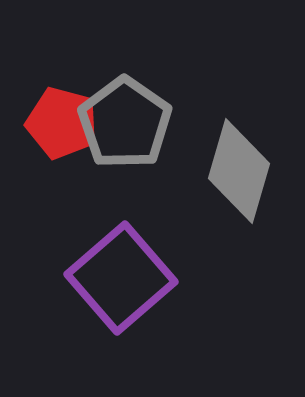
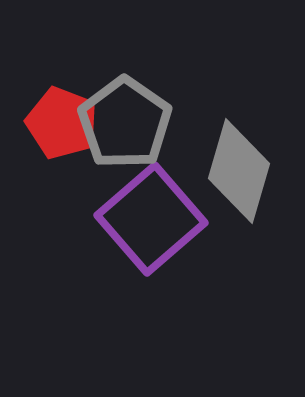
red pentagon: rotated 6 degrees clockwise
purple square: moved 30 px right, 59 px up
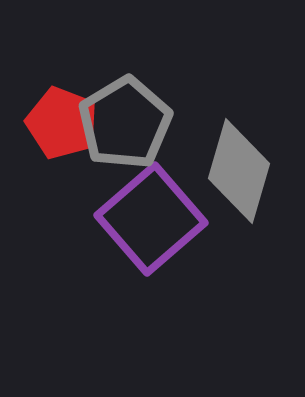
gray pentagon: rotated 6 degrees clockwise
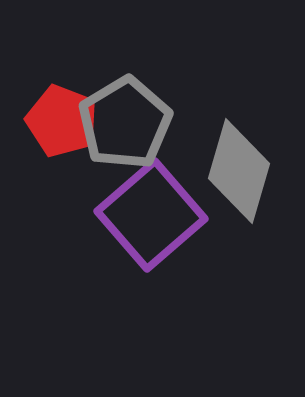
red pentagon: moved 2 px up
purple square: moved 4 px up
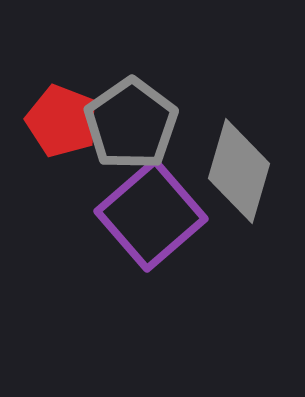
gray pentagon: moved 6 px right, 1 px down; rotated 4 degrees counterclockwise
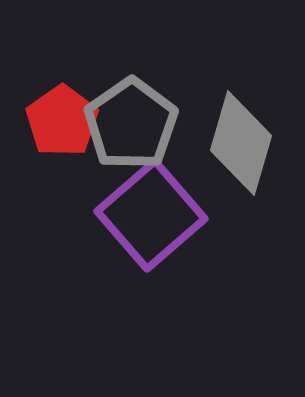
red pentagon: rotated 16 degrees clockwise
gray diamond: moved 2 px right, 28 px up
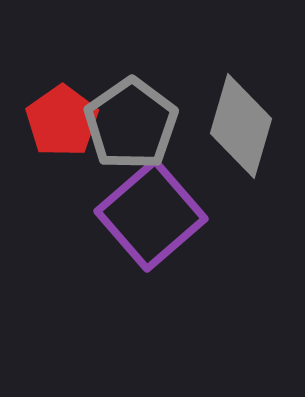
gray diamond: moved 17 px up
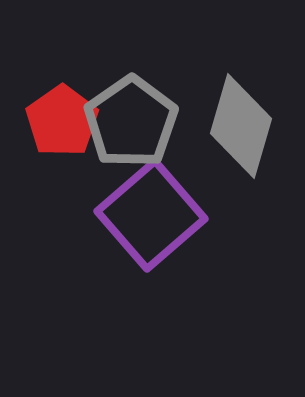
gray pentagon: moved 2 px up
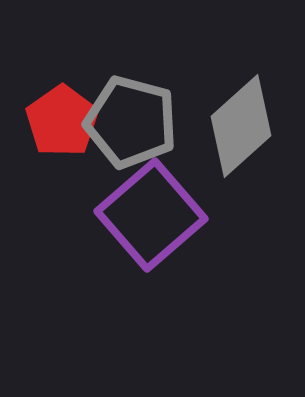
gray pentagon: rotated 22 degrees counterclockwise
gray diamond: rotated 32 degrees clockwise
